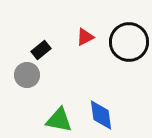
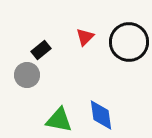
red triangle: rotated 18 degrees counterclockwise
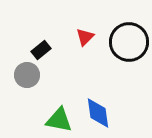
blue diamond: moved 3 px left, 2 px up
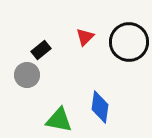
blue diamond: moved 2 px right, 6 px up; rotated 16 degrees clockwise
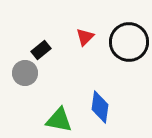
gray circle: moved 2 px left, 2 px up
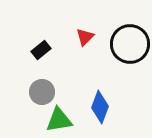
black circle: moved 1 px right, 2 px down
gray circle: moved 17 px right, 19 px down
blue diamond: rotated 12 degrees clockwise
green triangle: rotated 20 degrees counterclockwise
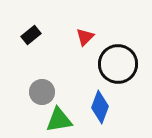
black circle: moved 12 px left, 20 px down
black rectangle: moved 10 px left, 15 px up
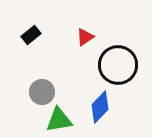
red triangle: rotated 12 degrees clockwise
black circle: moved 1 px down
blue diamond: rotated 24 degrees clockwise
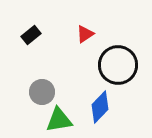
red triangle: moved 3 px up
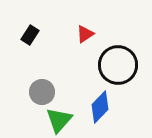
black rectangle: moved 1 px left; rotated 18 degrees counterclockwise
green triangle: rotated 40 degrees counterclockwise
